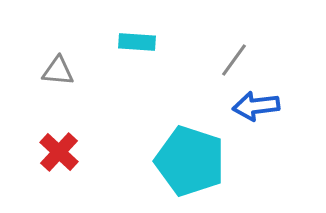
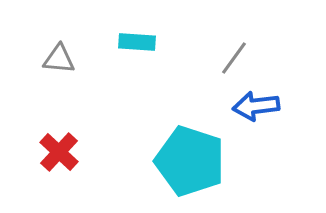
gray line: moved 2 px up
gray triangle: moved 1 px right, 12 px up
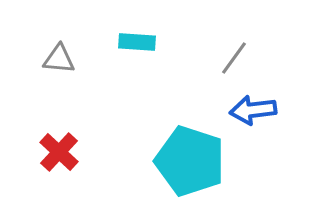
blue arrow: moved 3 px left, 4 px down
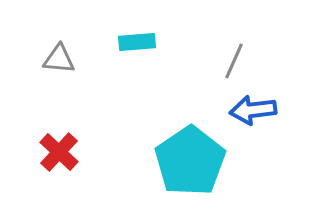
cyan rectangle: rotated 9 degrees counterclockwise
gray line: moved 3 px down; rotated 12 degrees counterclockwise
cyan pentagon: rotated 20 degrees clockwise
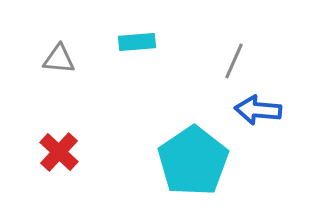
blue arrow: moved 5 px right; rotated 12 degrees clockwise
cyan pentagon: moved 3 px right
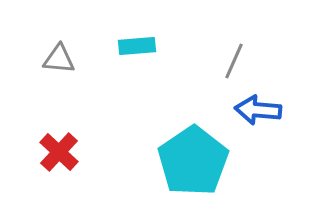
cyan rectangle: moved 4 px down
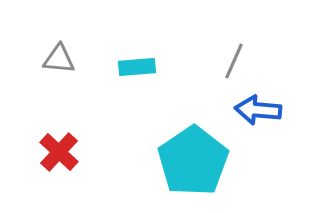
cyan rectangle: moved 21 px down
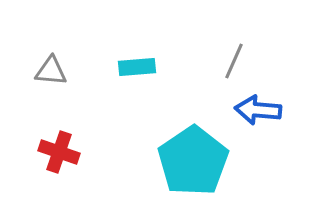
gray triangle: moved 8 px left, 12 px down
red cross: rotated 24 degrees counterclockwise
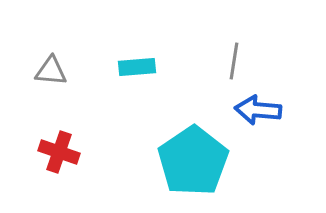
gray line: rotated 15 degrees counterclockwise
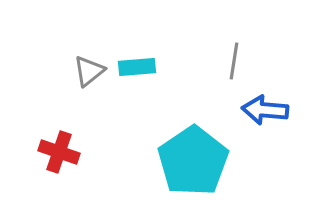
gray triangle: moved 38 px right; rotated 44 degrees counterclockwise
blue arrow: moved 7 px right
